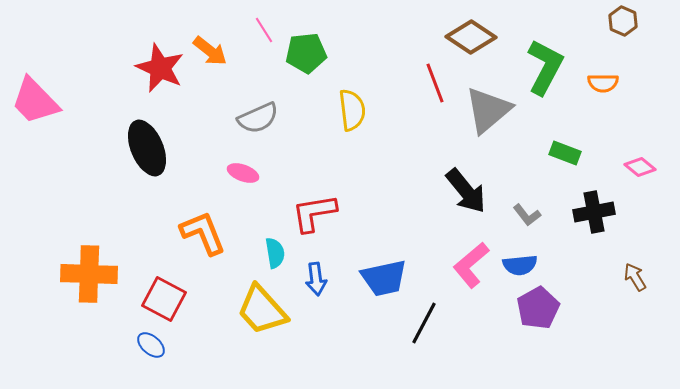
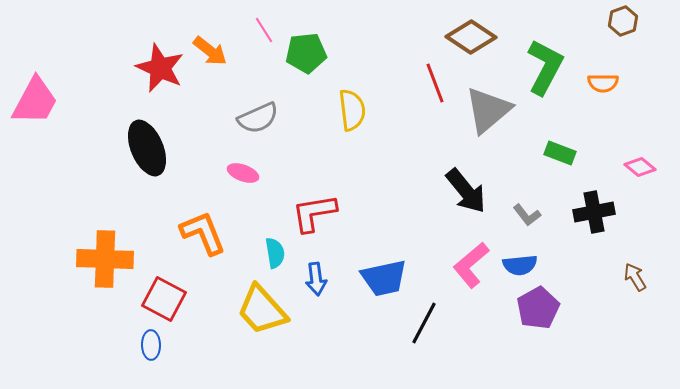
brown hexagon: rotated 16 degrees clockwise
pink trapezoid: rotated 108 degrees counterclockwise
green rectangle: moved 5 px left
orange cross: moved 16 px right, 15 px up
blue ellipse: rotated 48 degrees clockwise
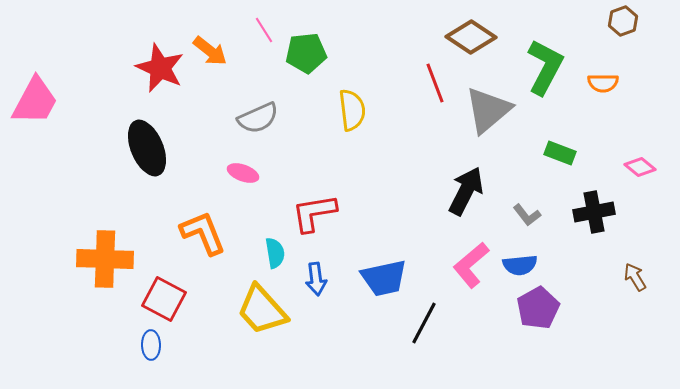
black arrow: rotated 114 degrees counterclockwise
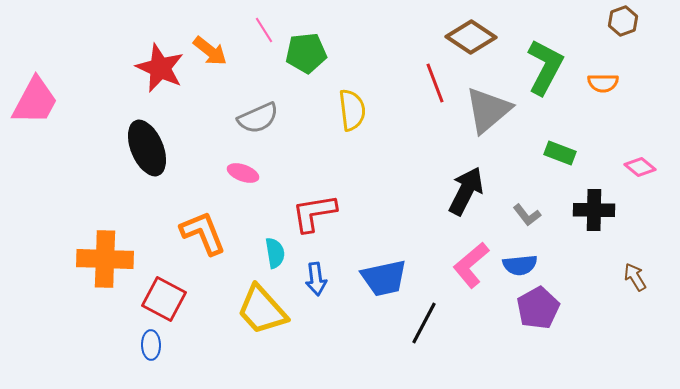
black cross: moved 2 px up; rotated 12 degrees clockwise
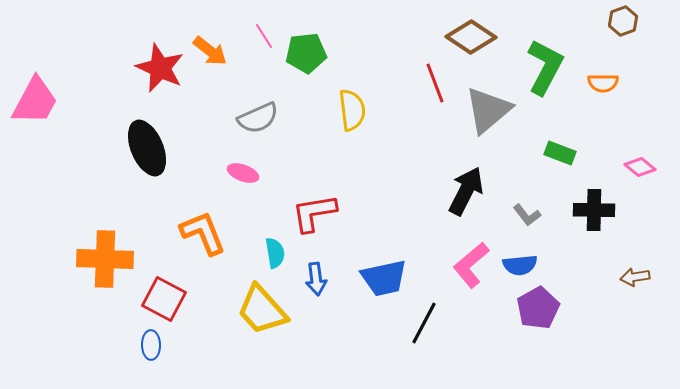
pink line: moved 6 px down
brown arrow: rotated 68 degrees counterclockwise
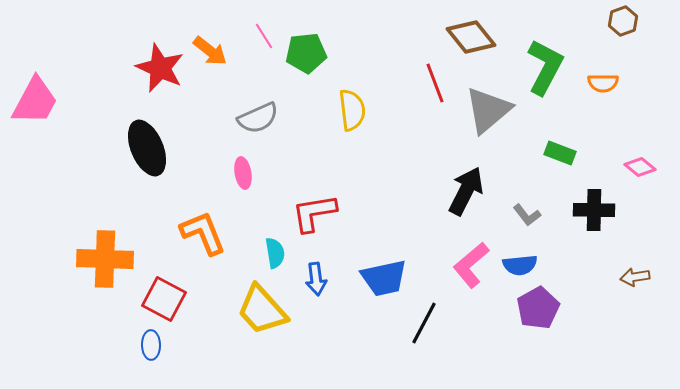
brown diamond: rotated 18 degrees clockwise
pink ellipse: rotated 60 degrees clockwise
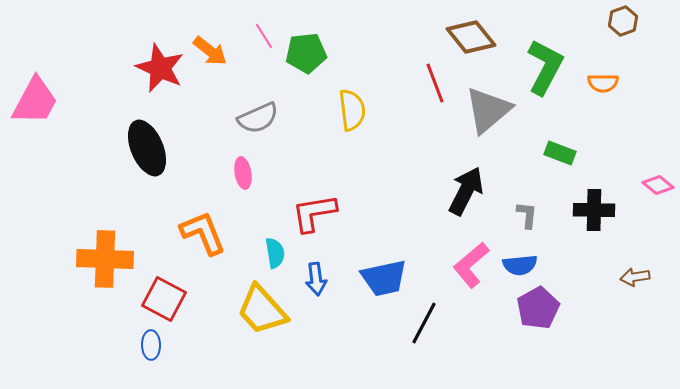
pink diamond: moved 18 px right, 18 px down
gray L-shape: rotated 136 degrees counterclockwise
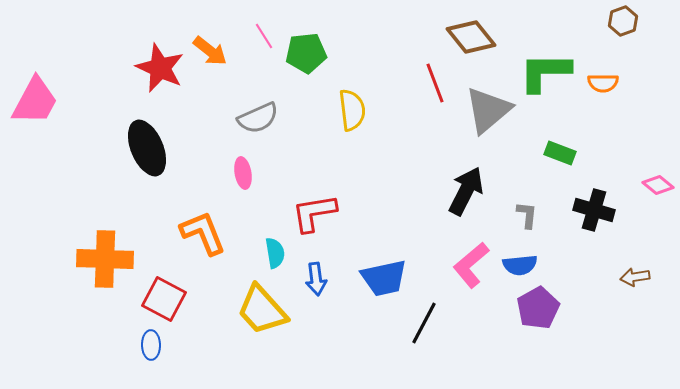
green L-shape: moved 5 px down; rotated 118 degrees counterclockwise
black cross: rotated 15 degrees clockwise
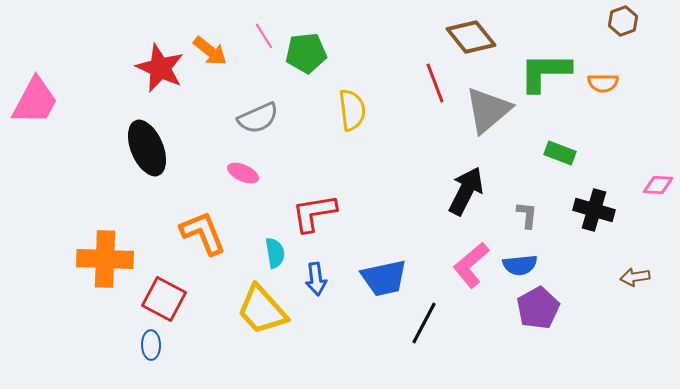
pink ellipse: rotated 56 degrees counterclockwise
pink diamond: rotated 36 degrees counterclockwise
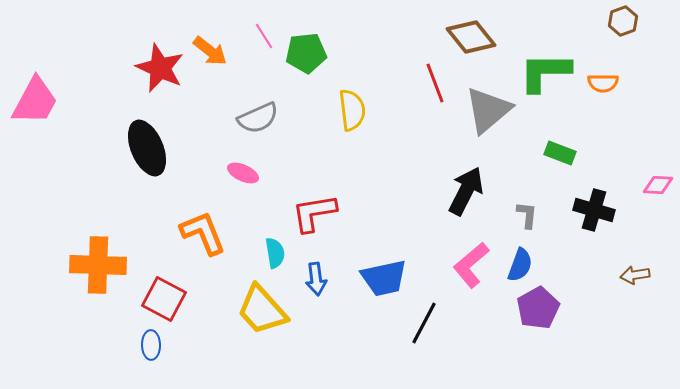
orange cross: moved 7 px left, 6 px down
blue semicircle: rotated 64 degrees counterclockwise
brown arrow: moved 2 px up
